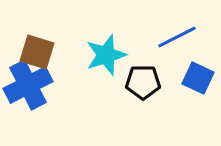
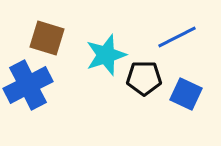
brown square: moved 10 px right, 14 px up
blue square: moved 12 px left, 16 px down
black pentagon: moved 1 px right, 4 px up
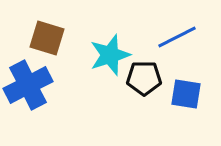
cyan star: moved 4 px right
blue square: rotated 16 degrees counterclockwise
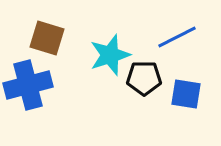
blue cross: rotated 12 degrees clockwise
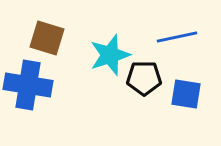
blue line: rotated 15 degrees clockwise
blue cross: rotated 24 degrees clockwise
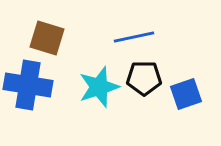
blue line: moved 43 px left
cyan star: moved 11 px left, 32 px down
blue square: rotated 28 degrees counterclockwise
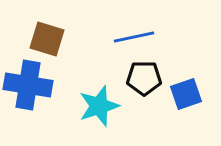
brown square: moved 1 px down
cyan star: moved 19 px down
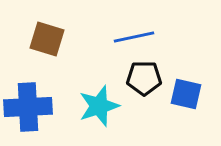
blue cross: moved 22 px down; rotated 12 degrees counterclockwise
blue square: rotated 32 degrees clockwise
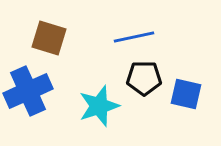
brown square: moved 2 px right, 1 px up
blue cross: moved 16 px up; rotated 21 degrees counterclockwise
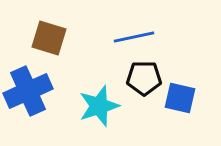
blue square: moved 6 px left, 4 px down
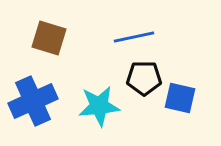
blue cross: moved 5 px right, 10 px down
cyan star: rotated 12 degrees clockwise
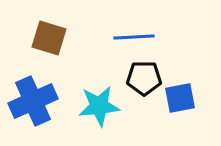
blue line: rotated 9 degrees clockwise
blue square: rotated 24 degrees counterclockwise
